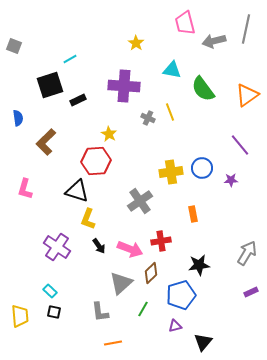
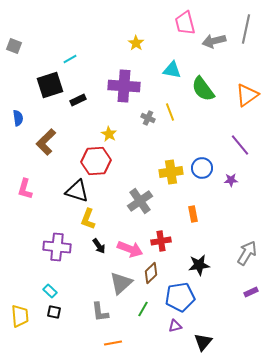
purple cross at (57, 247): rotated 28 degrees counterclockwise
blue pentagon at (181, 295): moved 1 px left, 2 px down; rotated 8 degrees clockwise
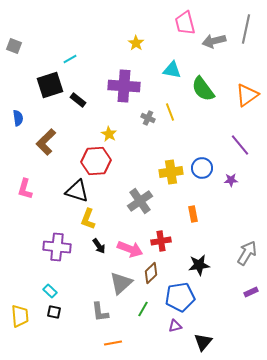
black rectangle at (78, 100): rotated 63 degrees clockwise
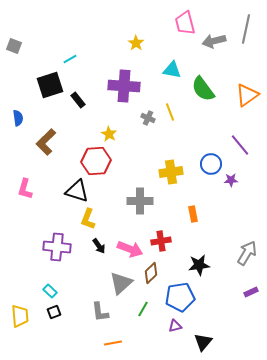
black rectangle at (78, 100): rotated 14 degrees clockwise
blue circle at (202, 168): moved 9 px right, 4 px up
gray cross at (140, 201): rotated 35 degrees clockwise
black square at (54, 312): rotated 32 degrees counterclockwise
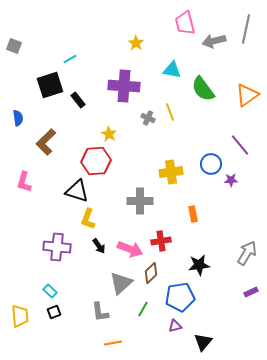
pink L-shape at (25, 189): moved 1 px left, 7 px up
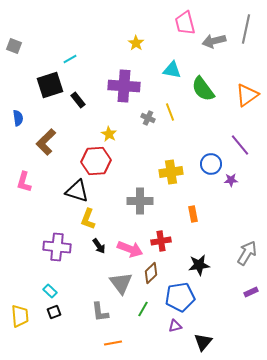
gray triangle at (121, 283): rotated 25 degrees counterclockwise
